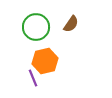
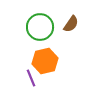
green circle: moved 4 px right
purple line: moved 2 px left
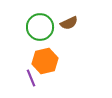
brown semicircle: moved 2 px left, 1 px up; rotated 30 degrees clockwise
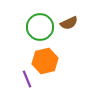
purple line: moved 4 px left, 1 px down
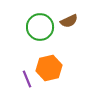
brown semicircle: moved 2 px up
orange hexagon: moved 4 px right, 7 px down
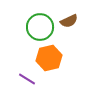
orange hexagon: moved 10 px up
purple line: rotated 36 degrees counterclockwise
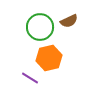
purple line: moved 3 px right, 1 px up
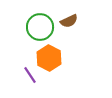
orange hexagon: rotated 20 degrees counterclockwise
purple line: moved 3 px up; rotated 24 degrees clockwise
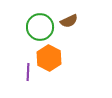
purple line: moved 2 px left, 3 px up; rotated 36 degrees clockwise
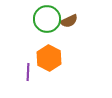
green circle: moved 7 px right, 8 px up
